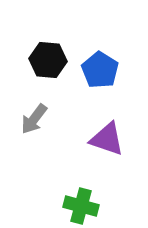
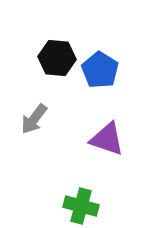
black hexagon: moved 9 px right, 2 px up
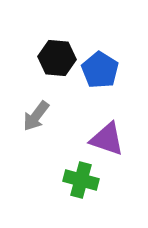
gray arrow: moved 2 px right, 3 px up
green cross: moved 26 px up
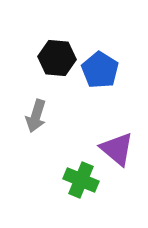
gray arrow: rotated 20 degrees counterclockwise
purple triangle: moved 10 px right, 10 px down; rotated 21 degrees clockwise
green cross: rotated 8 degrees clockwise
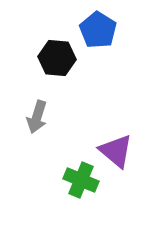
blue pentagon: moved 2 px left, 40 px up
gray arrow: moved 1 px right, 1 px down
purple triangle: moved 1 px left, 2 px down
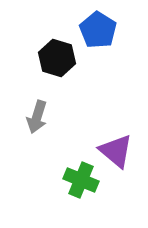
black hexagon: rotated 12 degrees clockwise
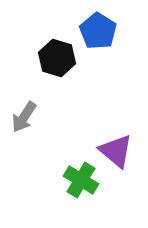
blue pentagon: moved 1 px down
gray arrow: moved 13 px left; rotated 16 degrees clockwise
green cross: rotated 8 degrees clockwise
